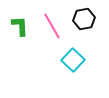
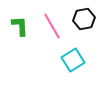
cyan square: rotated 15 degrees clockwise
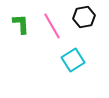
black hexagon: moved 2 px up
green L-shape: moved 1 px right, 2 px up
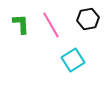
black hexagon: moved 4 px right, 2 px down
pink line: moved 1 px left, 1 px up
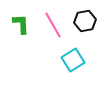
black hexagon: moved 3 px left, 2 px down
pink line: moved 2 px right
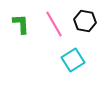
black hexagon: rotated 20 degrees clockwise
pink line: moved 1 px right, 1 px up
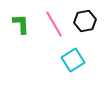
black hexagon: rotated 20 degrees counterclockwise
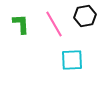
black hexagon: moved 5 px up
cyan square: moved 1 px left; rotated 30 degrees clockwise
